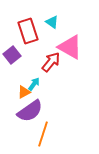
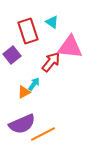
pink triangle: rotated 24 degrees counterclockwise
purple semicircle: moved 8 px left, 13 px down; rotated 12 degrees clockwise
orange line: rotated 45 degrees clockwise
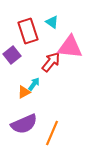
purple semicircle: moved 2 px right
orange line: moved 9 px right, 1 px up; rotated 40 degrees counterclockwise
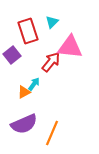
cyan triangle: rotated 40 degrees clockwise
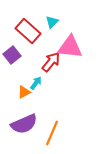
red rectangle: rotated 30 degrees counterclockwise
cyan arrow: moved 2 px right, 1 px up
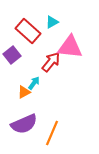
cyan triangle: rotated 16 degrees clockwise
cyan arrow: moved 2 px left
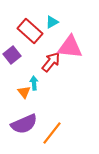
red rectangle: moved 2 px right
cyan arrow: rotated 40 degrees counterclockwise
orange triangle: rotated 40 degrees counterclockwise
orange line: rotated 15 degrees clockwise
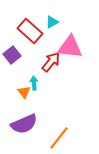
orange line: moved 7 px right, 5 px down
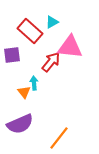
purple square: rotated 30 degrees clockwise
purple semicircle: moved 4 px left
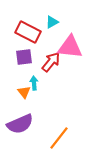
red rectangle: moved 2 px left, 1 px down; rotated 15 degrees counterclockwise
purple square: moved 12 px right, 2 px down
